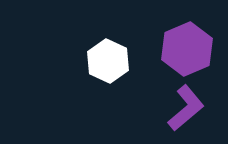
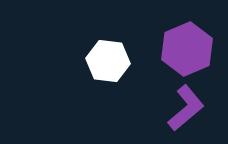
white hexagon: rotated 18 degrees counterclockwise
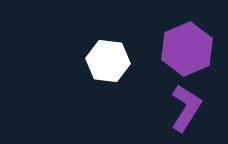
purple L-shape: rotated 18 degrees counterclockwise
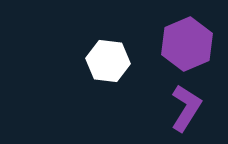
purple hexagon: moved 5 px up
